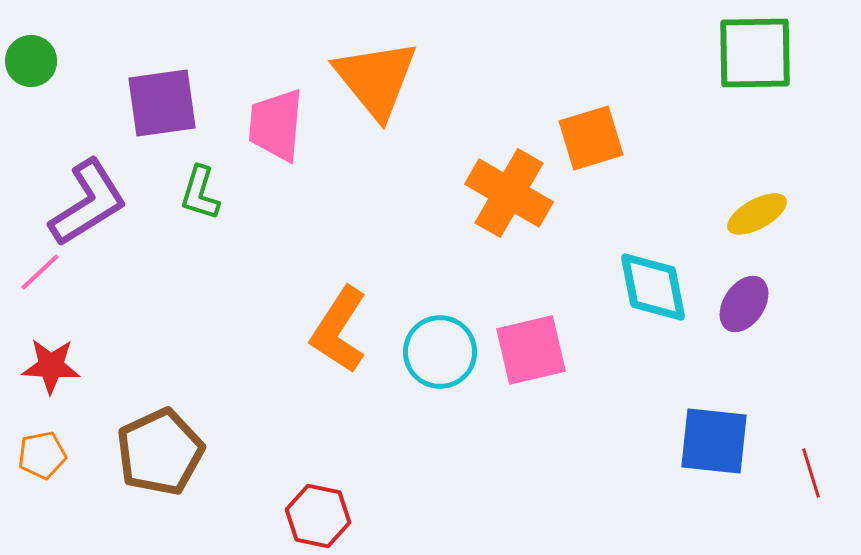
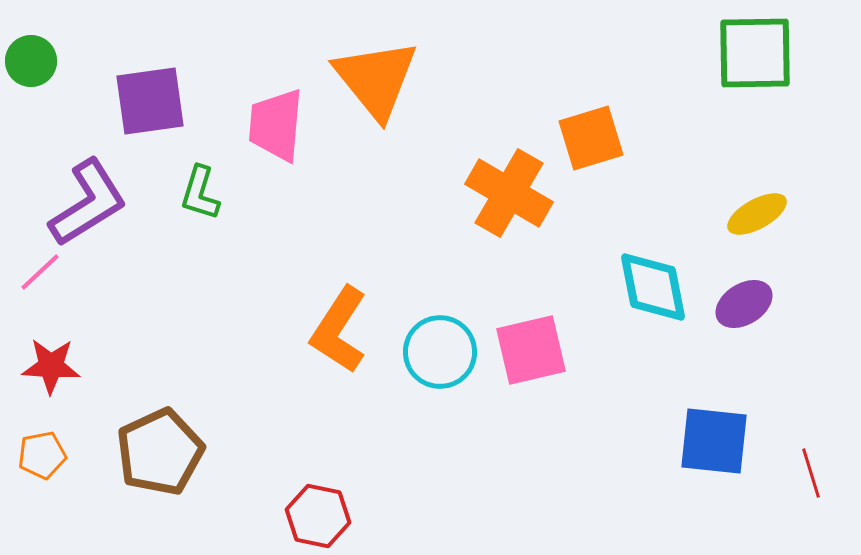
purple square: moved 12 px left, 2 px up
purple ellipse: rotated 24 degrees clockwise
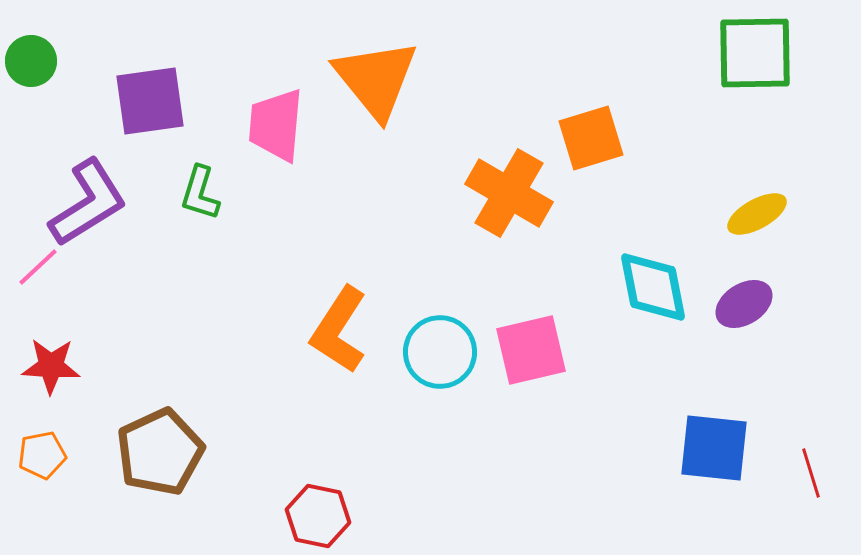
pink line: moved 2 px left, 5 px up
blue square: moved 7 px down
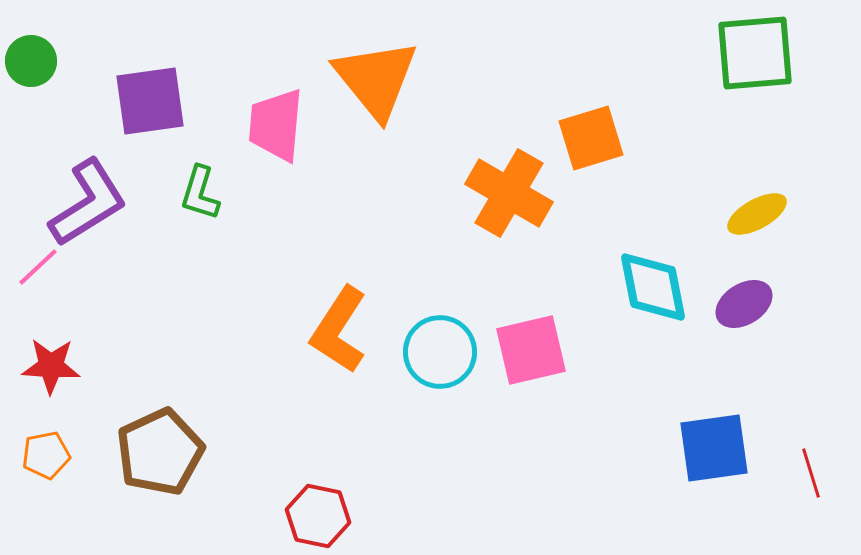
green square: rotated 4 degrees counterclockwise
blue square: rotated 14 degrees counterclockwise
orange pentagon: moved 4 px right
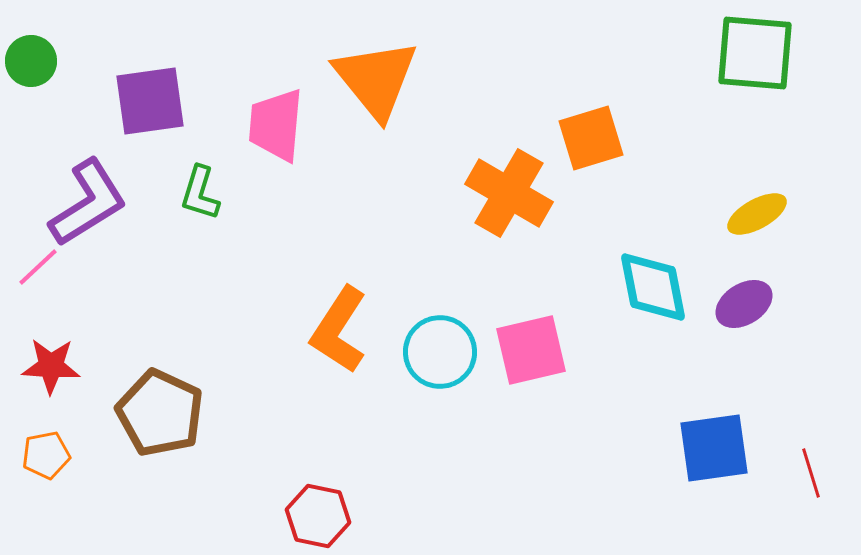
green square: rotated 10 degrees clockwise
brown pentagon: moved 39 px up; rotated 22 degrees counterclockwise
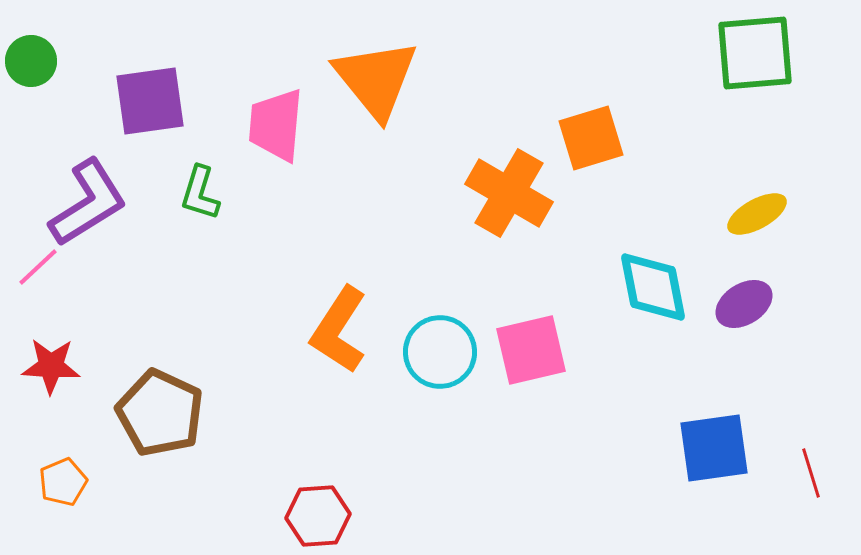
green square: rotated 10 degrees counterclockwise
orange pentagon: moved 17 px right, 27 px down; rotated 12 degrees counterclockwise
red hexagon: rotated 16 degrees counterclockwise
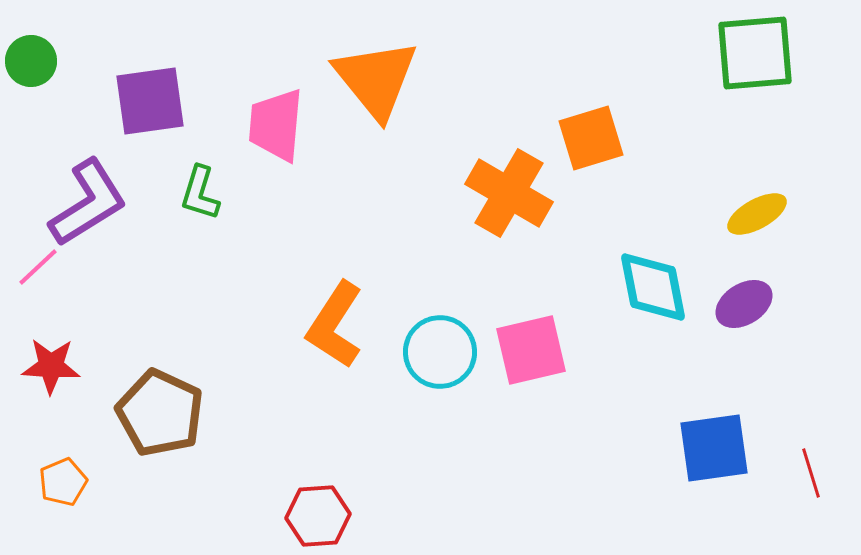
orange L-shape: moved 4 px left, 5 px up
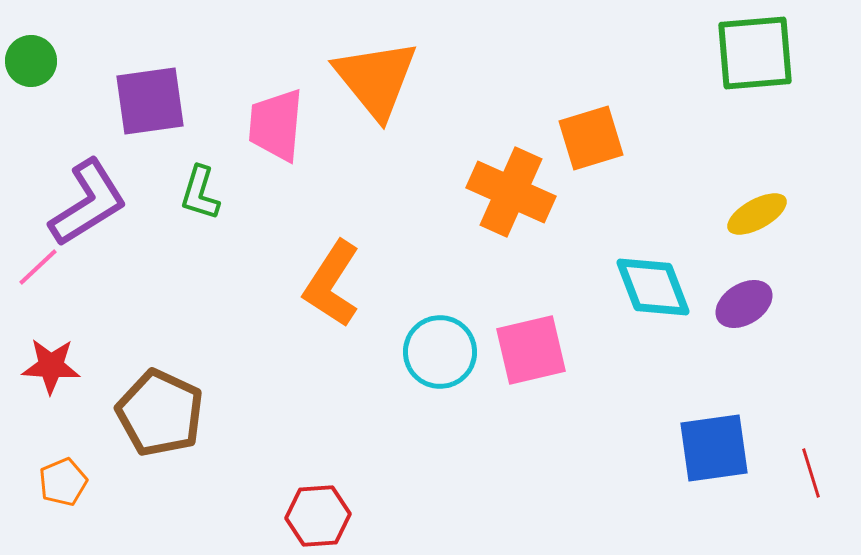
orange cross: moved 2 px right, 1 px up; rotated 6 degrees counterclockwise
cyan diamond: rotated 10 degrees counterclockwise
orange L-shape: moved 3 px left, 41 px up
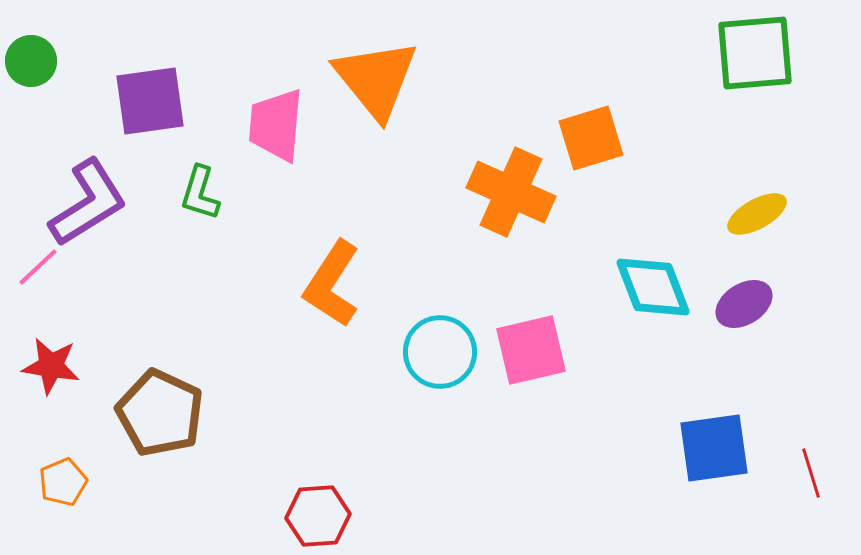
red star: rotated 6 degrees clockwise
